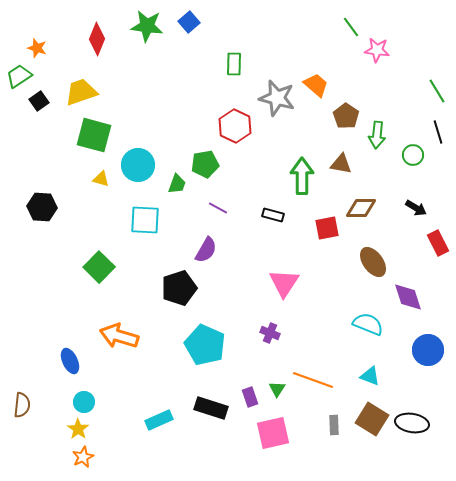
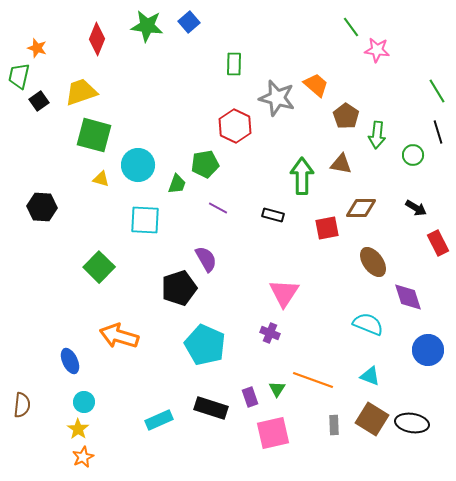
green trapezoid at (19, 76): rotated 44 degrees counterclockwise
purple semicircle at (206, 250): moved 9 px down; rotated 60 degrees counterclockwise
pink triangle at (284, 283): moved 10 px down
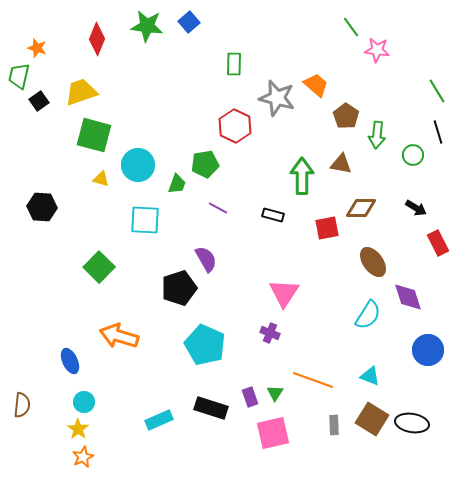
cyan semicircle at (368, 324): moved 9 px up; rotated 100 degrees clockwise
green triangle at (277, 389): moved 2 px left, 4 px down
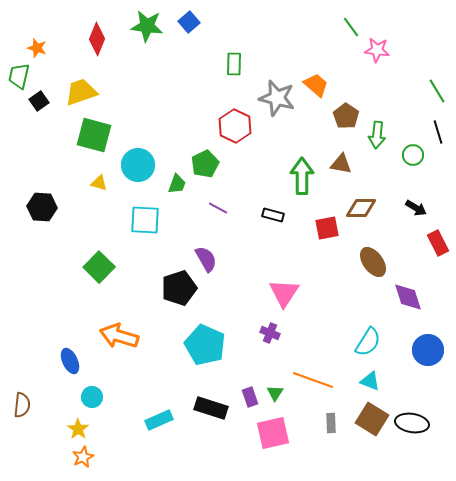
green pentagon at (205, 164): rotated 16 degrees counterclockwise
yellow triangle at (101, 179): moved 2 px left, 4 px down
cyan semicircle at (368, 315): moved 27 px down
cyan triangle at (370, 376): moved 5 px down
cyan circle at (84, 402): moved 8 px right, 5 px up
gray rectangle at (334, 425): moved 3 px left, 2 px up
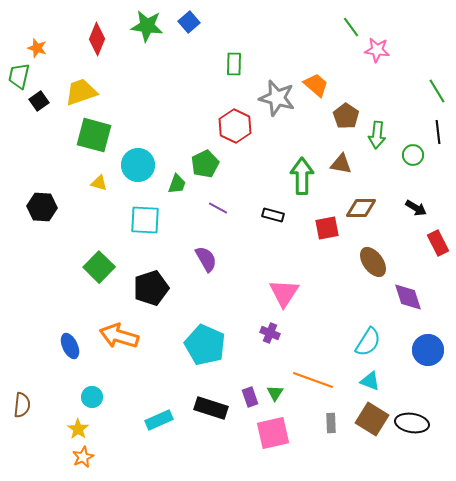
black line at (438, 132): rotated 10 degrees clockwise
black pentagon at (179, 288): moved 28 px left
blue ellipse at (70, 361): moved 15 px up
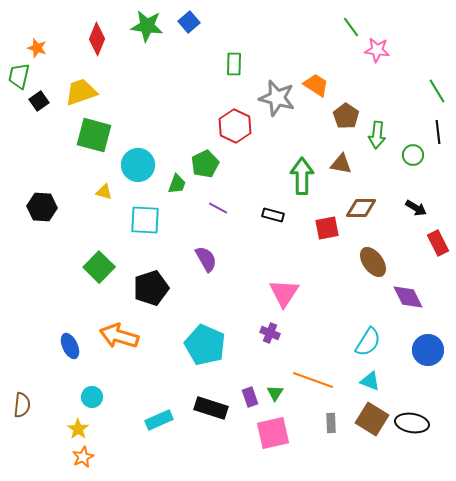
orange trapezoid at (316, 85): rotated 8 degrees counterclockwise
yellow triangle at (99, 183): moved 5 px right, 9 px down
purple diamond at (408, 297): rotated 8 degrees counterclockwise
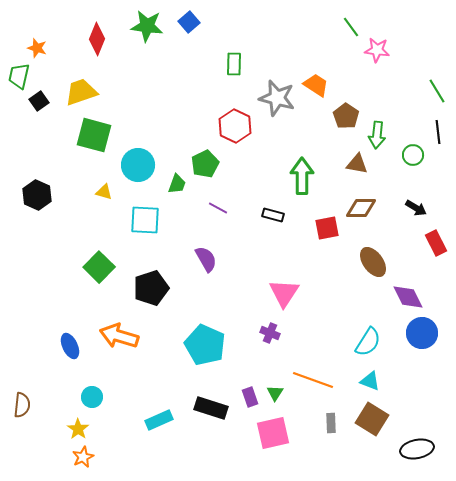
brown triangle at (341, 164): moved 16 px right
black hexagon at (42, 207): moved 5 px left, 12 px up; rotated 20 degrees clockwise
red rectangle at (438, 243): moved 2 px left
blue circle at (428, 350): moved 6 px left, 17 px up
black ellipse at (412, 423): moved 5 px right, 26 px down; rotated 20 degrees counterclockwise
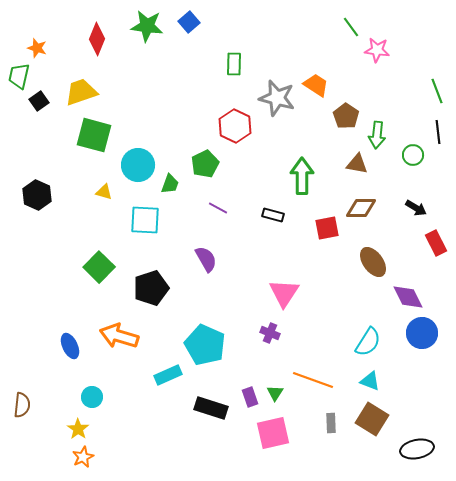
green line at (437, 91): rotated 10 degrees clockwise
green trapezoid at (177, 184): moved 7 px left
cyan rectangle at (159, 420): moved 9 px right, 45 px up
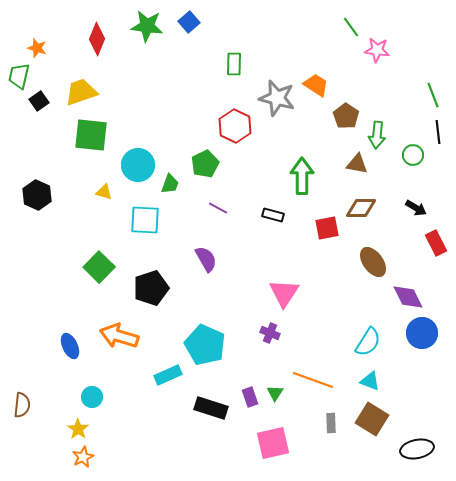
green line at (437, 91): moved 4 px left, 4 px down
green square at (94, 135): moved 3 px left; rotated 9 degrees counterclockwise
pink square at (273, 433): moved 10 px down
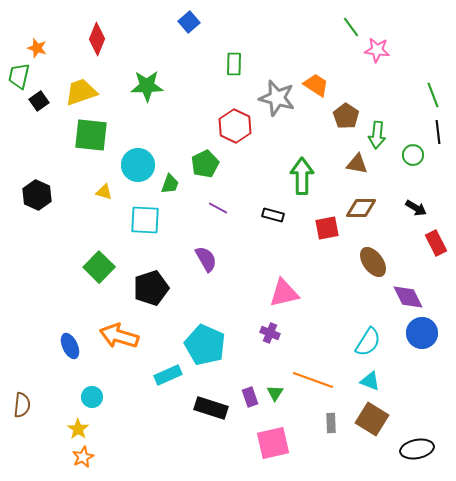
green star at (147, 26): moved 60 px down; rotated 8 degrees counterclockwise
pink triangle at (284, 293): rotated 44 degrees clockwise
